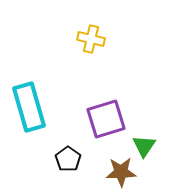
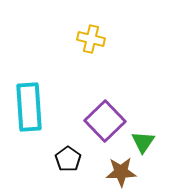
cyan rectangle: rotated 12 degrees clockwise
purple square: moved 1 px left, 2 px down; rotated 27 degrees counterclockwise
green triangle: moved 1 px left, 4 px up
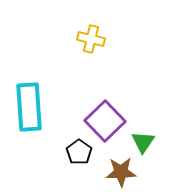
black pentagon: moved 11 px right, 7 px up
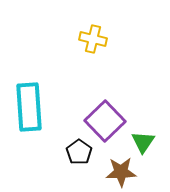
yellow cross: moved 2 px right
